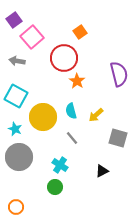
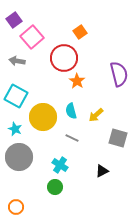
gray line: rotated 24 degrees counterclockwise
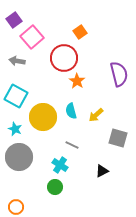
gray line: moved 7 px down
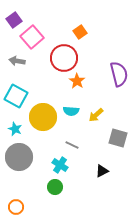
cyan semicircle: rotated 70 degrees counterclockwise
